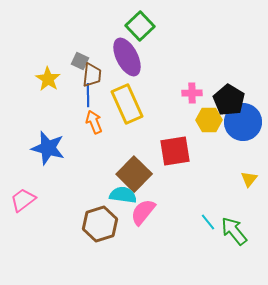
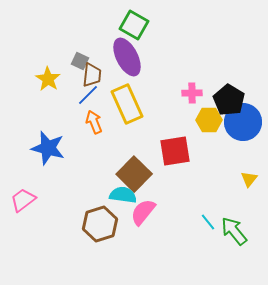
green square: moved 6 px left, 1 px up; rotated 16 degrees counterclockwise
blue line: rotated 45 degrees clockwise
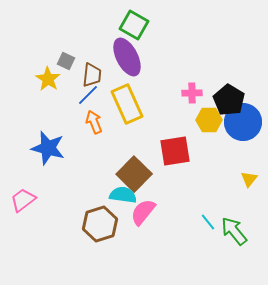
gray square: moved 14 px left
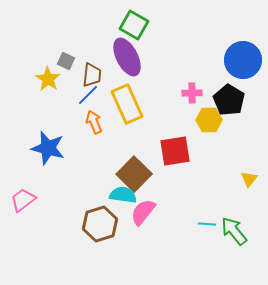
blue circle: moved 62 px up
cyan line: moved 1 px left, 2 px down; rotated 48 degrees counterclockwise
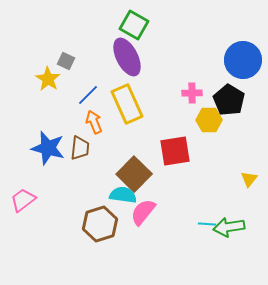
brown trapezoid: moved 12 px left, 73 px down
green arrow: moved 5 px left, 4 px up; rotated 60 degrees counterclockwise
